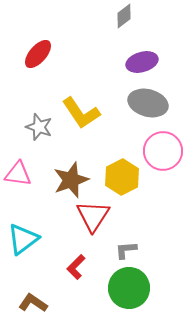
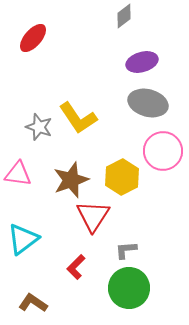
red ellipse: moved 5 px left, 16 px up
yellow L-shape: moved 3 px left, 5 px down
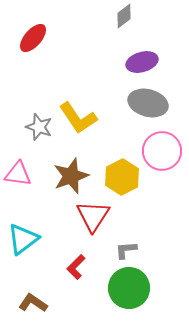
pink circle: moved 1 px left
brown star: moved 4 px up
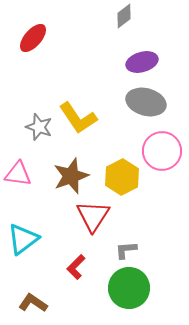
gray ellipse: moved 2 px left, 1 px up
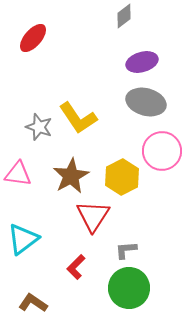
brown star: rotated 9 degrees counterclockwise
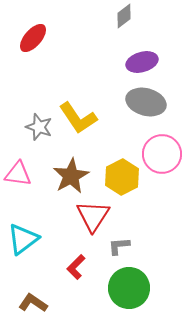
pink circle: moved 3 px down
gray L-shape: moved 7 px left, 4 px up
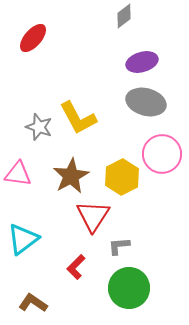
yellow L-shape: rotated 6 degrees clockwise
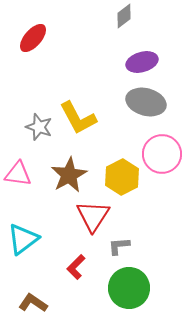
brown star: moved 2 px left, 1 px up
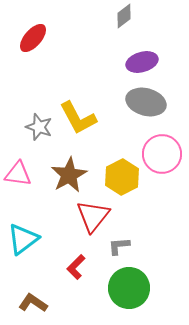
red triangle: rotated 6 degrees clockwise
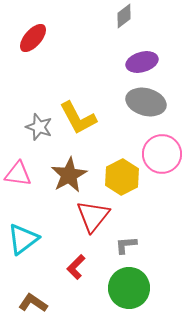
gray L-shape: moved 7 px right, 1 px up
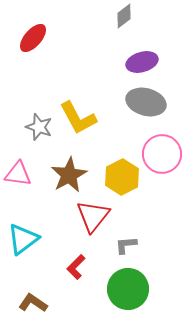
green circle: moved 1 px left, 1 px down
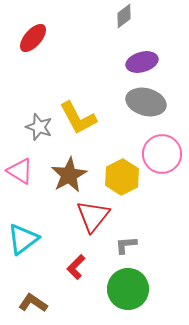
pink triangle: moved 2 px right, 3 px up; rotated 24 degrees clockwise
